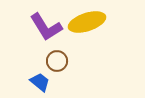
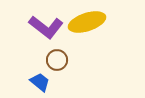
purple L-shape: rotated 20 degrees counterclockwise
brown circle: moved 1 px up
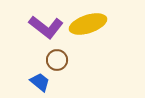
yellow ellipse: moved 1 px right, 2 px down
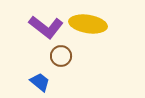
yellow ellipse: rotated 27 degrees clockwise
brown circle: moved 4 px right, 4 px up
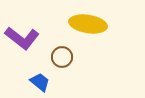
purple L-shape: moved 24 px left, 11 px down
brown circle: moved 1 px right, 1 px down
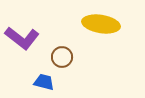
yellow ellipse: moved 13 px right
blue trapezoid: moved 4 px right; rotated 25 degrees counterclockwise
